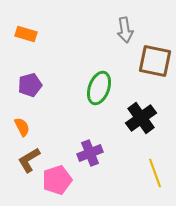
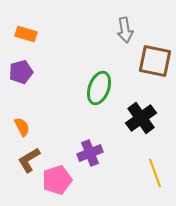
purple pentagon: moved 9 px left, 13 px up
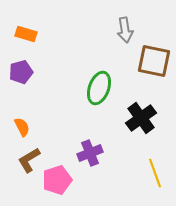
brown square: moved 1 px left
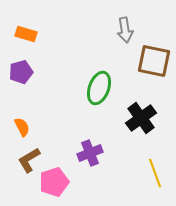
pink pentagon: moved 3 px left, 2 px down
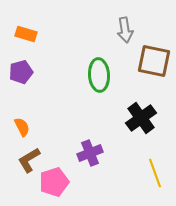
green ellipse: moved 13 px up; rotated 24 degrees counterclockwise
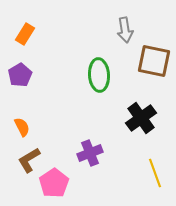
orange rectangle: moved 1 px left; rotated 75 degrees counterclockwise
purple pentagon: moved 1 px left, 3 px down; rotated 15 degrees counterclockwise
pink pentagon: moved 1 px down; rotated 16 degrees counterclockwise
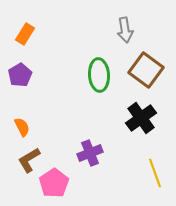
brown square: moved 8 px left, 9 px down; rotated 24 degrees clockwise
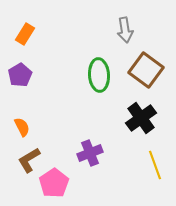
yellow line: moved 8 px up
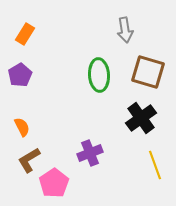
brown square: moved 2 px right, 2 px down; rotated 20 degrees counterclockwise
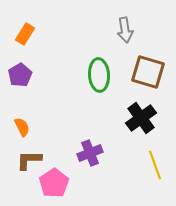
brown L-shape: rotated 32 degrees clockwise
